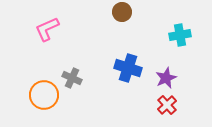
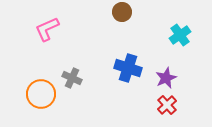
cyan cross: rotated 25 degrees counterclockwise
orange circle: moved 3 px left, 1 px up
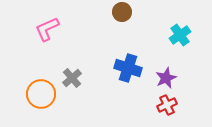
gray cross: rotated 24 degrees clockwise
red cross: rotated 18 degrees clockwise
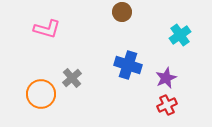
pink L-shape: rotated 140 degrees counterclockwise
blue cross: moved 3 px up
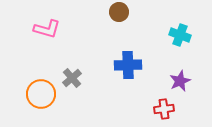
brown circle: moved 3 px left
cyan cross: rotated 35 degrees counterclockwise
blue cross: rotated 20 degrees counterclockwise
purple star: moved 14 px right, 3 px down
red cross: moved 3 px left, 4 px down; rotated 18 degrees clockwise
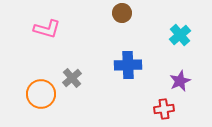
brown circle: moved 3 px right, 1 px down
cyan cross: rotated 30 degrees clockwise
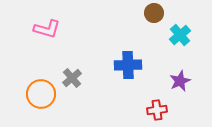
brown circle: moved 32 px right
red cross: moved 7 px left, 1 px down
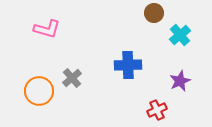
orange circle: moved 2 px left, 3 px up
red cross: rotated 18 degrees counterclockwise
